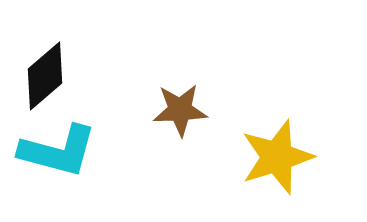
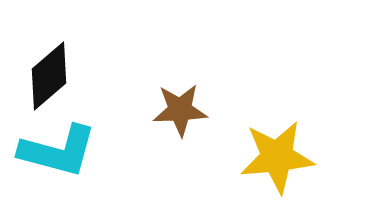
black diamond: moved 4 px right
yellow star: rotated 12 degrees clockwise
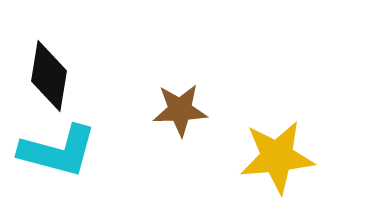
black diamond: rotated 40 degrees counterclockwise
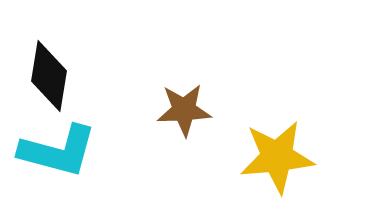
brown star: moved 4 px right
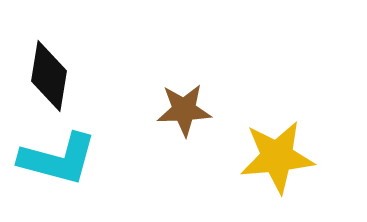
cyan L-shape: moved 8 px down
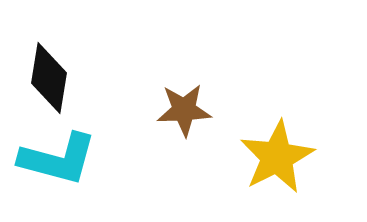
black diamond: moved 2 px down
yellow star: rotated 22 degrees counterclockwise
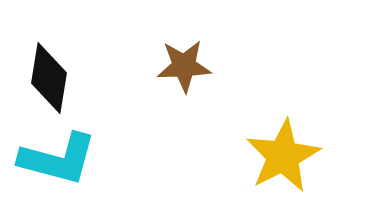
brown star: moved 44 px up
yellow star: moved 6 px right, 1 px up
